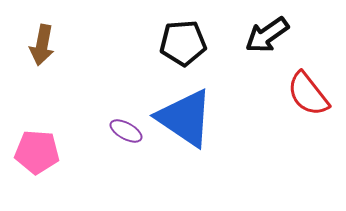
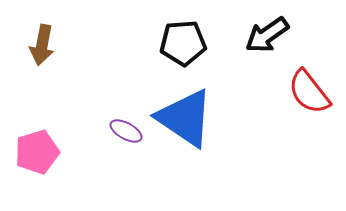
red semicircle: moved 1 px right, 2 px up
pink pentagon: rotated 21 degrees counterclockwise
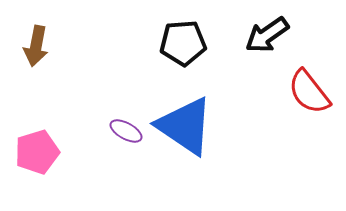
brown arrow: moved 6 px left, 1 px down
blue triangle: moved 8 px down
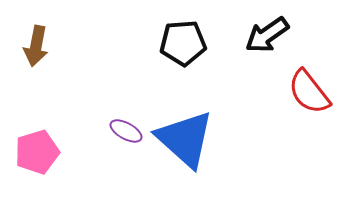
blue triangle: moved 13 px down; rotated 8 degrees clockwise
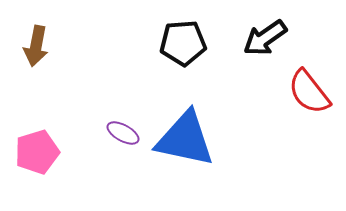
black arrow: moved 2 px left, 3 px down
purple ellipse: moved 3 px left, 2 px down
blue triangle: rotated 30 degrees counterclockwise
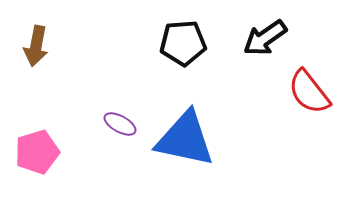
purple ellipse: moved 3 px left, 9 px up
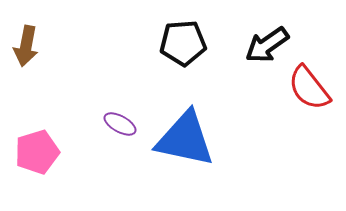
black arrow: moved 2 px right, 7 px down
brown arrow: moved 10 px left
red semicircle: moved 4 px up
